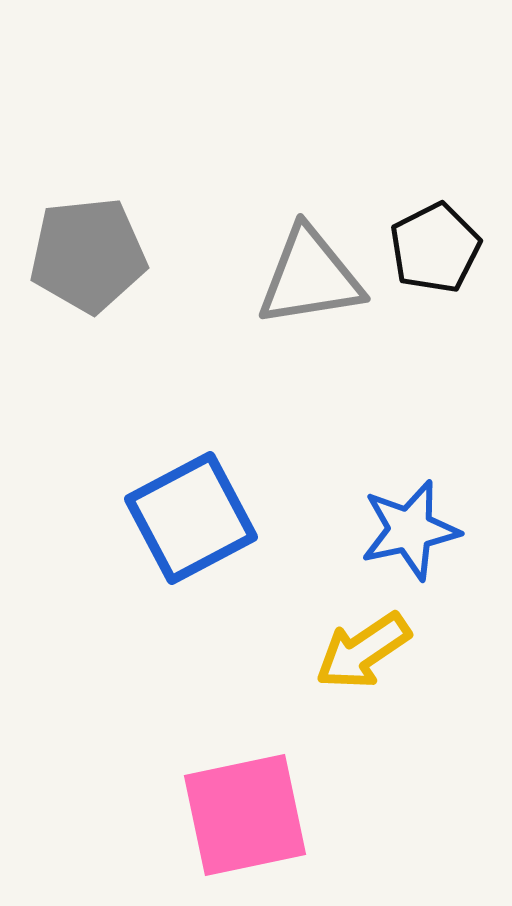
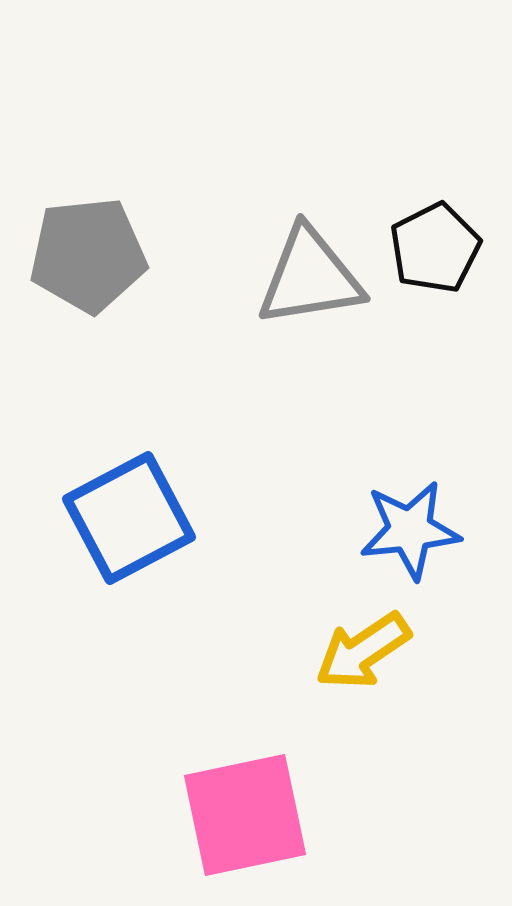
blue square: moved 62 px left
blue star: rotated 6 degrees clockwise
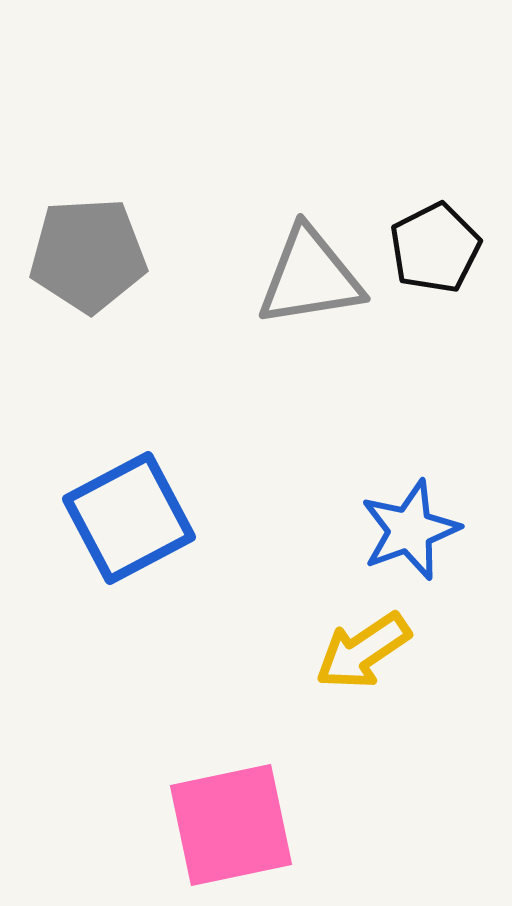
gray pentagon: rotated 3 degrees clockwise
blue star: rotated 14 degrees counterclockwise
pink square: moved 14 px left, 10 px down
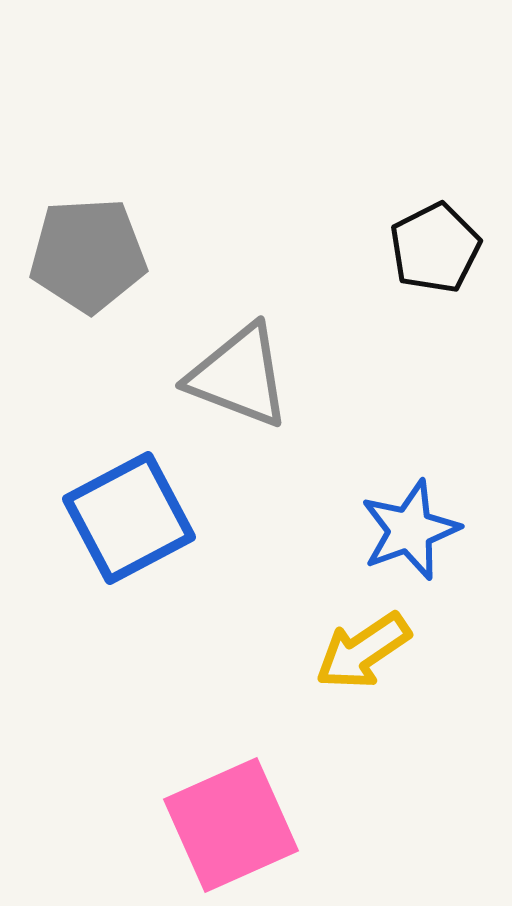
gray triangle: moved 71 px left, 99 px down; rotated 30 degrees clockwise
pink square: rotated 12 degrees counterclockwise
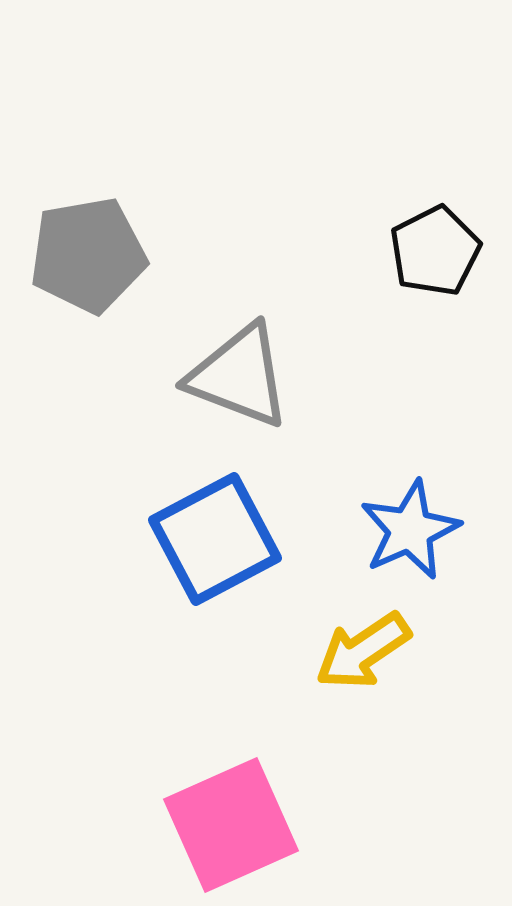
black pentagon: moved 3 px down
gray pentagon: rotated 7 degrees counterclockwise
blue square: moved 86 px right, 21 px down
blue star: rotated 4 degrees counterclockwise
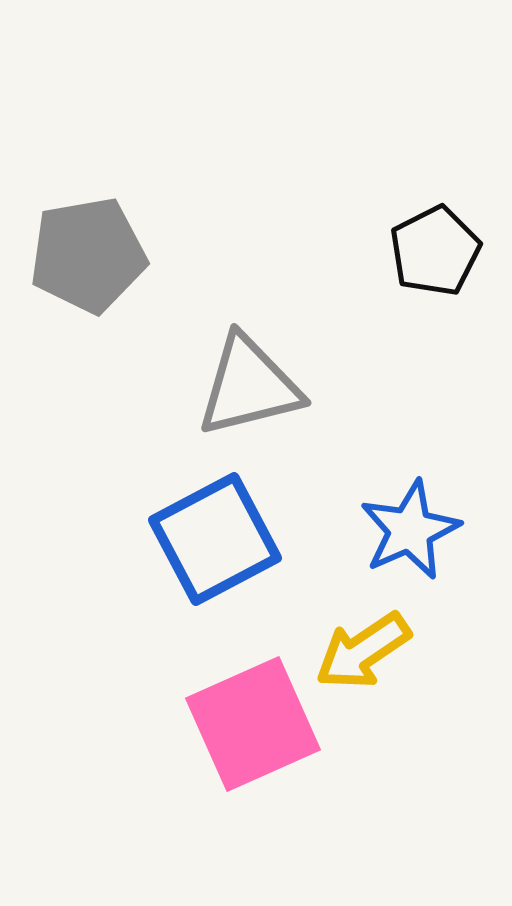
gray triangle: moved 10 px right, 10 px down; rotated 35 degrees counterclockwise
pink square: moved 22 px right, 101 px up
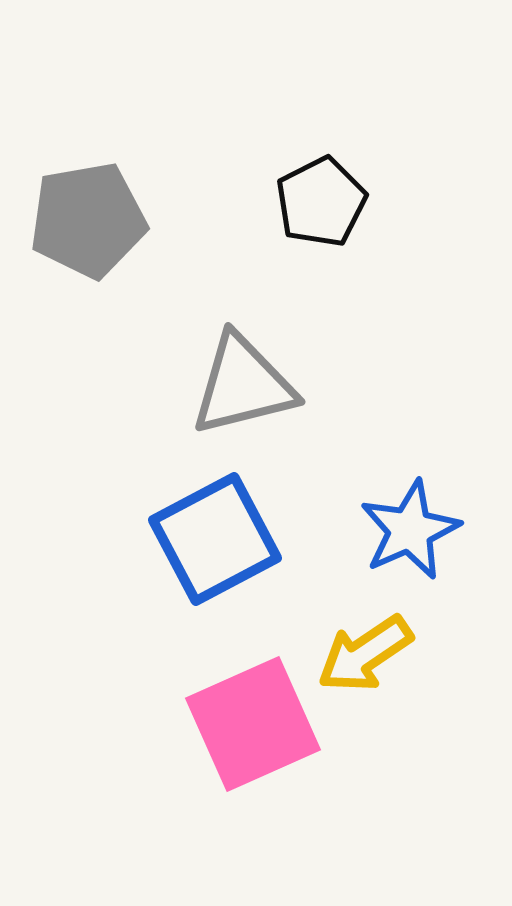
black pentagon: moved 114 px left, 49 px up
gray pentagon: moved 35 px up
gray triangle: moved 6 px left, 1 px up
yellow arrow: moved 2 px right, 3 px down
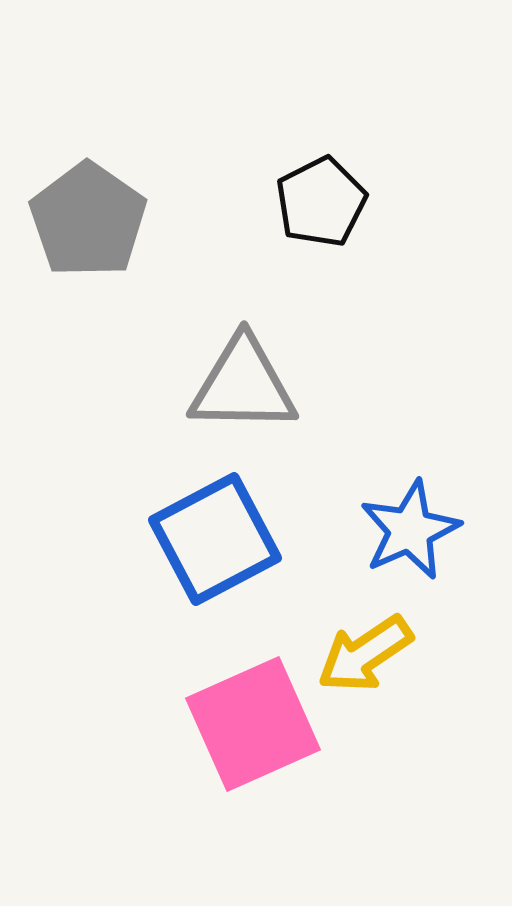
gray pentagon: rotated 27 degrees counterclockwise
gray triangle: rotated 15 degrees clockwise
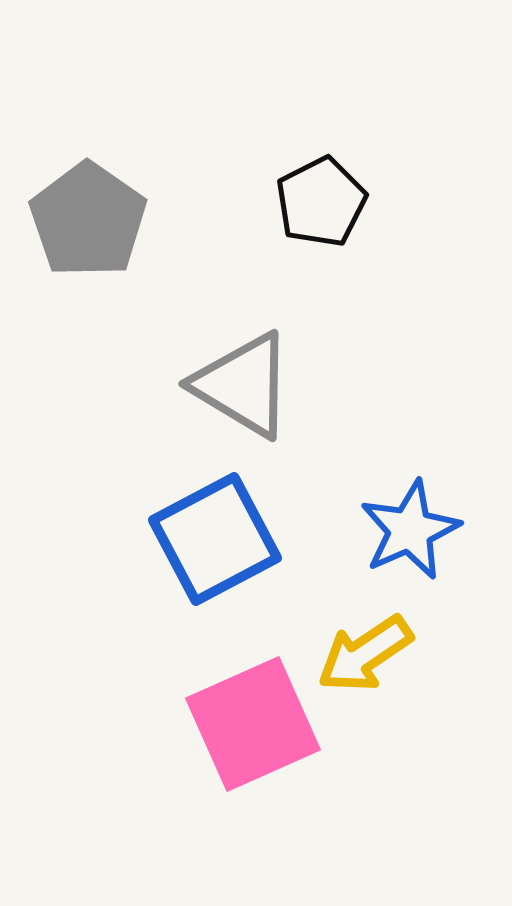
gray triangle: rotated 30 degrees clockwise
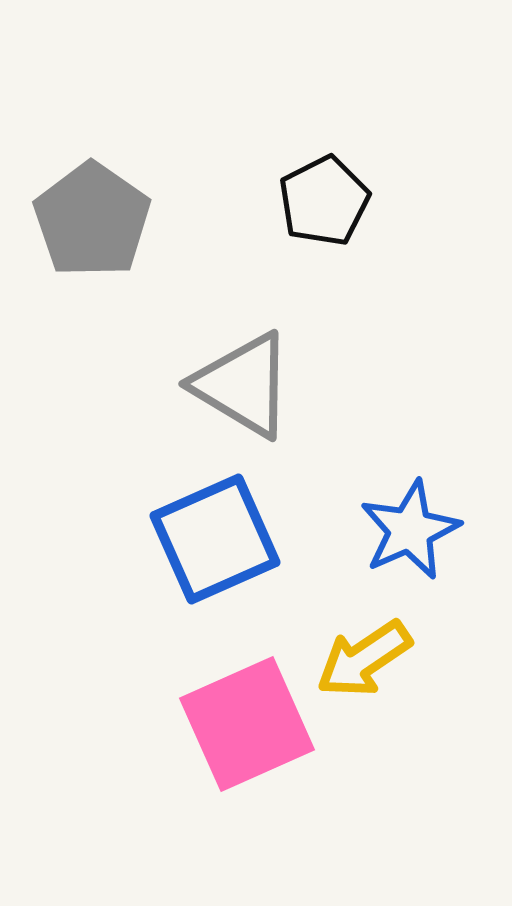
black pentagon: moved 3 px right, 1 px up
gray pentagon: moved 4 px right
blue square: rotated 4 degrees clockwise
yellow arrow: moved 1 px left, 5 px down
pink square: moved 6 px left
